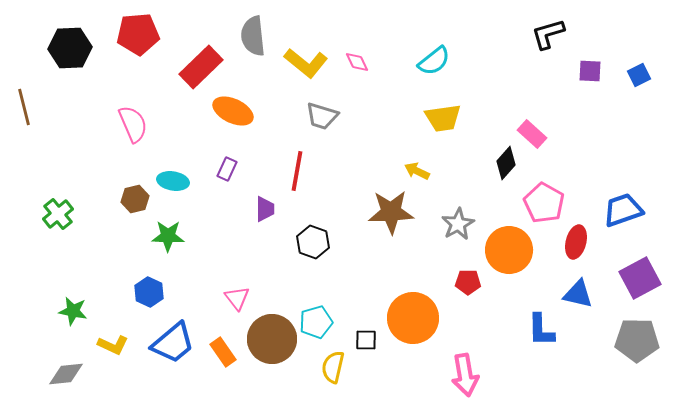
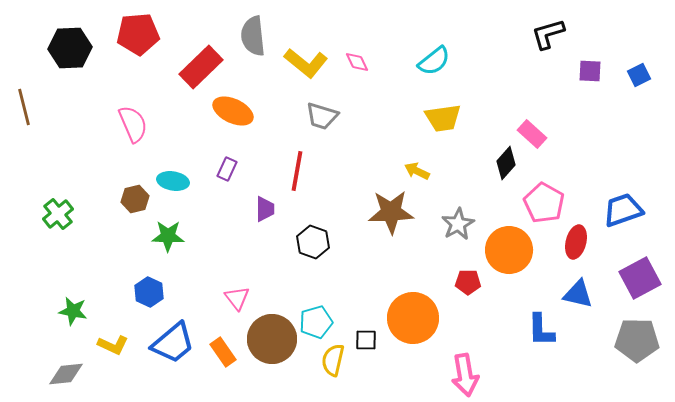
yellow semicircle at (333, 367): moved 7 px up
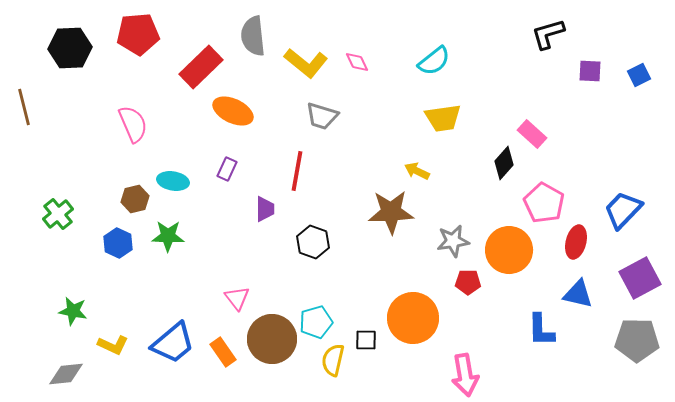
black diamond at (506, 163): moved 2 px left
blue trapezoid at (623, 210): rotated 27 degrees counterclockwise
gray star at (458, 224): moved 5 px left, 17 px down; rotated 20 degrees clockwise
blue hexagon at (149, 292): moved 31 px left, 49 px up
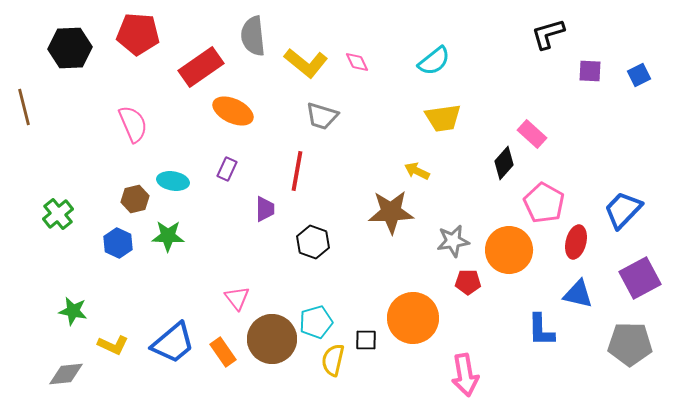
red pentagon at (138, 34): rotated 9 degrees clockwise
red rectangle at (201, 67): rotated 9 degrees clockwise
gray pentagon at (637, 340): moved 7 px left, 4 px down
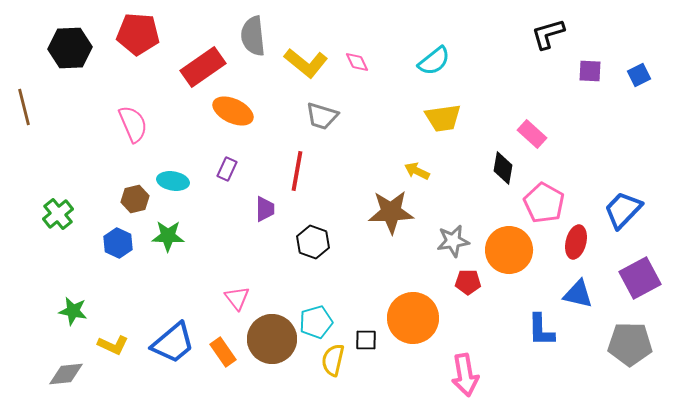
red rectangle at (201, 67): moved 2 px right
black diamond at (504, 163): moved 1 px left, 5 px down; rotated 32 degrees counterclockwise
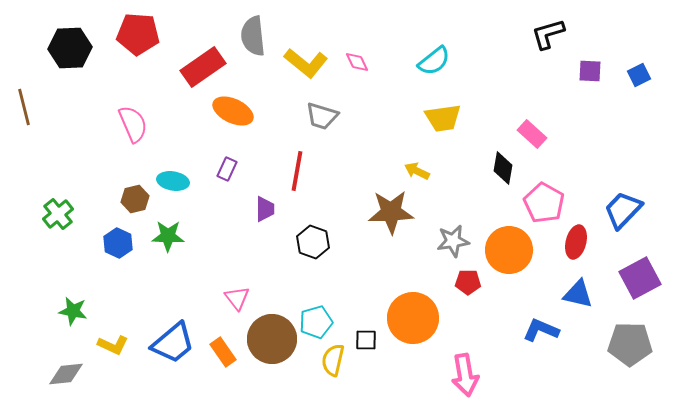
blue L-shape at (541, 330): rotated 114 degrees clockwise
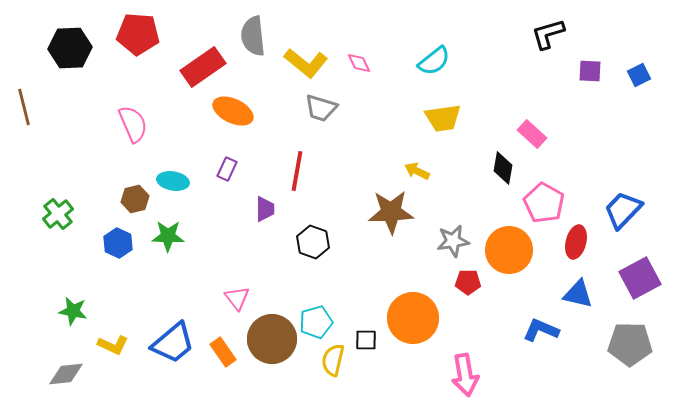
pink diamond at (357, 62): moved 2 px right, 1 px down
gray trapezoid at (322, 116): moved 1 px left, 8 px up
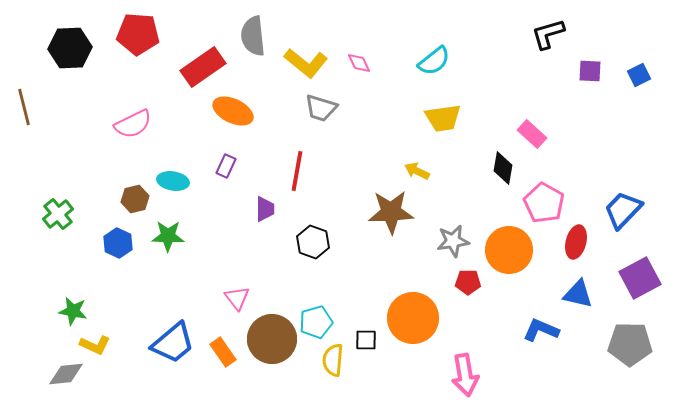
pink semicircle at (133, 124): rotated 87 degrees clockwise
purple rectangle at (227, 169): moved 1 px left, 3 px up
yellow L-shape at (113, 345): moved 18 px left
yellow semicircle at (333, 360): rotated 8 degrees counterclockwise
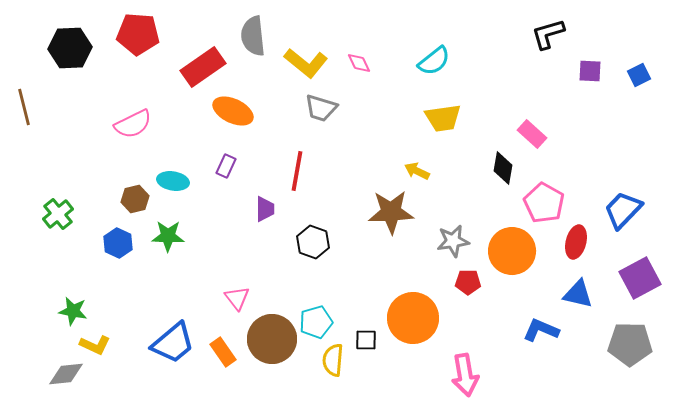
orange circle at (509, 250): moved 3 px right, 1 px down
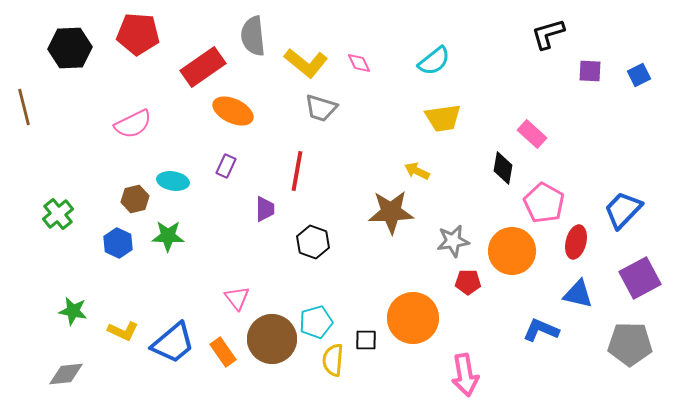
yellow L-shape at (95, 345): moved 28 px right, 14 px up
